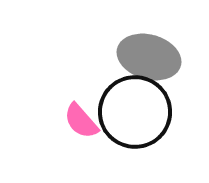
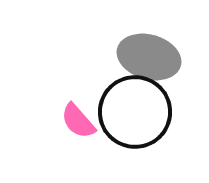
pink semicircle: moved 3 px left
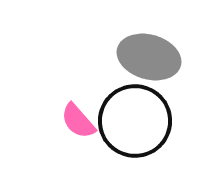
black circle: moved 9 px down
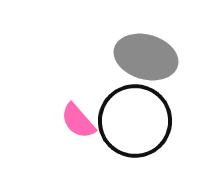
gray ellipse: moved 3 px left
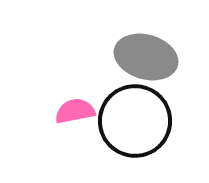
pink semicircle: moved 3 px left, 10 px up; rotated 120 degrees clockwise
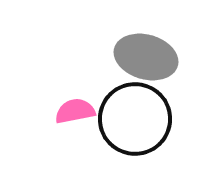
black circle: moved 2 px up
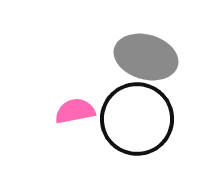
black circle: moved 2 px right
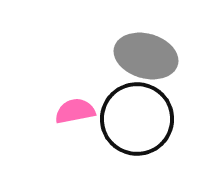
gray ellipse: moved 1 px up
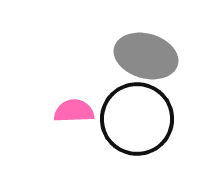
pink semicircle: moved 1 px left; rotated 9 degrees clockwise
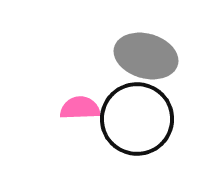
pink semicircle: moved 6 px right, 3 px up
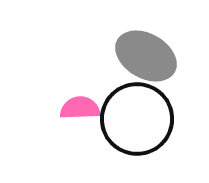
gray ellipse: rotated 14 degrees clockwise
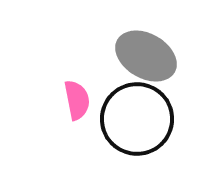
pink semicircle: moved 3 px left, 8 px up; rotated 81 degrees clockwise
